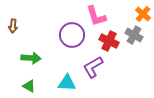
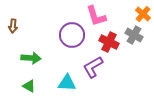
red cross: moved 1 px down
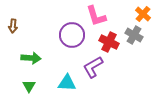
green triangle: rotated 32 degrees clockwise
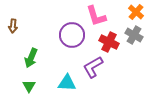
orange cross: moved 7 px left, 2 px up
green arrow: rotated 108 degrees clockwise
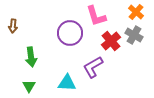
purple circle: moved 2 px left, 2 px up
red cross: moved 2 px right, 1 px up; rotated 24 degrees clockwise
green arrow: moved 1 px up; rotated 30 degrees counterclockwise
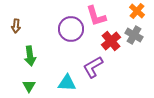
orange cross: moved 1 px right, 1 px up
brown arrow: moved 3 px right
purple circle: moved 1 px right, 4 px up
green arrow: moved 1 px left, 1 px up
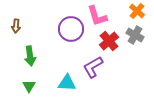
pink L-shape: moved 1 px right
gray cross: moved 1 px right
red cross: moved 2 px left
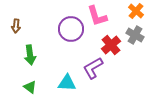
orange cross: moved 1 px left
red cross: moved 2 px right, 4 px down
green arrow: moved 1 px up
purple L-shape: moved 1 px down
green triangle: moved 1 px right, 1 px down; rotated 24 degrees counterclockwise
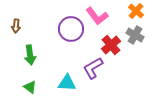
pink L-shape: rotated 20 degrees counterclockwise
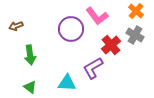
brown arrow: rotated 64 degrees clockwise
